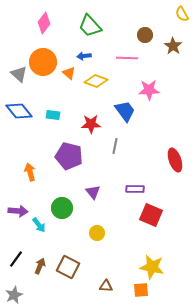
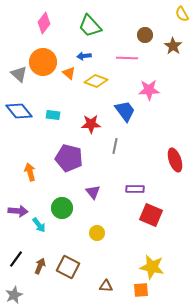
purple pentagon: moved 2 px down
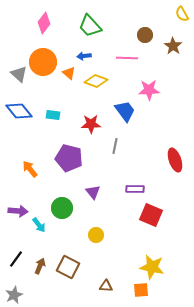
orange arrow: moved 3 px up; rotated 24 degrees counterclockwise
yellow circle: moved 1 px left, 2 px down
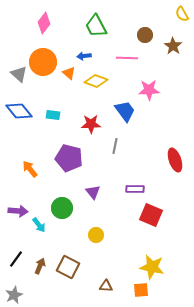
green trapezoid: moved 6 px right; rotated 15 degrees clockwise
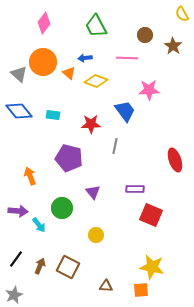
blue arrow: moved 1 px right, 2 px down
orange arrow: moved 7 px down; rotated 18 degrees clockwise
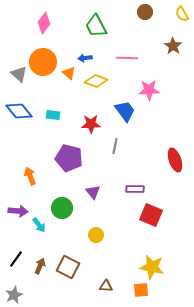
brown circle: moved 23 px up
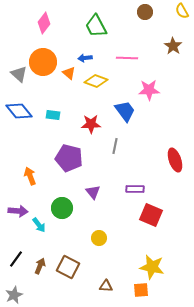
yellow semicircle: moved 3 px up
yellow circle: moved 3 px right, 3 px down
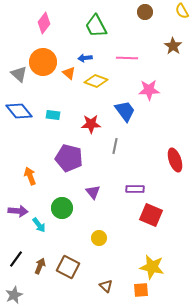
brown triangle: rotated 40 degrees clockwise
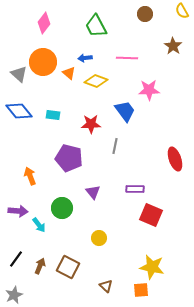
brown circle: moved 2 px down
red ellipse: moved 1 px up
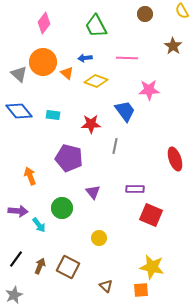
orange triangle: moved 2 px left
